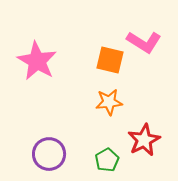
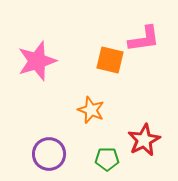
pink L-shape: moved 3 px up; rotated 40 degrees counterclockwise
pink star: rotated 24 degrees clockwise
orange star: moved 18 px left, 8 px down; rotated 28 degrees clockwise
green pentagon: moved 1 px up; rotated 30 degrees clockwise
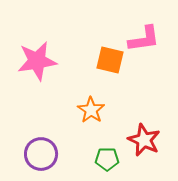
pink star: rotated 9 degrees clockwise
orange star: rotated 12 degrees clockwise
red star: rotated 20 degrees counterclockwise
purple circle: moved 8 px left
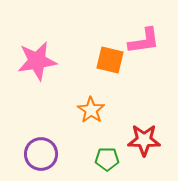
pink L-shape: moved 2 px down
red star: rotated 24 degrees counterclockwise
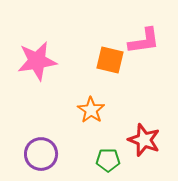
red star: rotated 20 degrees clockwise
green pentagon: moved 1 px right, 1 px down
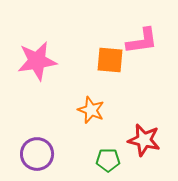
pink L-shape: moved 2 px left
orange square: rotated 8 degrees counterclockwise
orange star: rotated 12 degrees counterclockwise
red star: rotated 8 degrees counterclockwise
purple circle: moved 4 px left
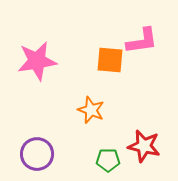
red star: moved 6 px down
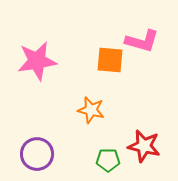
pink L-shape: rotated 24 degrees clockwise
orange star: rotated 8 degrees counterclockwise
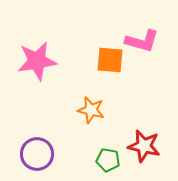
green pentagon: rotated 10 degrees clockwise
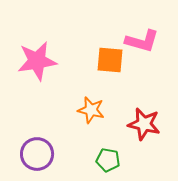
red star: moved 22 px up
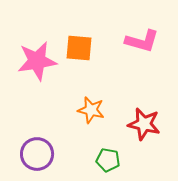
orange square: moved 31 px left, 12 px up
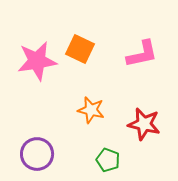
pink L-shape: moved 13 px down; rotated 28 degrees counterclockwise
orange square: moved 1 px right, 1 px down; rotated 20 degrees clockwise
green pentagon: rotated 10 degrees clockwise
